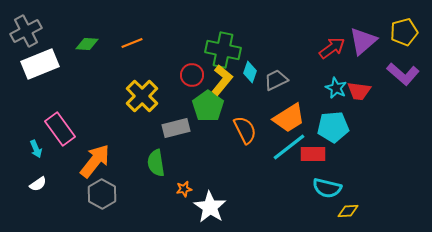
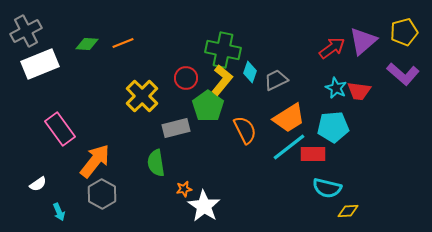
orange line: moved 9 px left
red circle: moved 6 px left, 3 px down
cyan arrow: moved 23 px right, 63 px down
white star: moved 6 px left, 1 px up
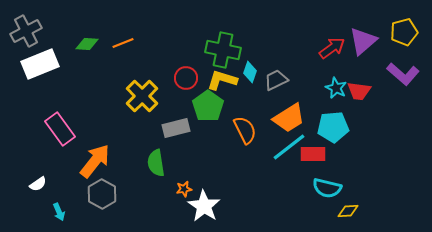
yellow L-shape: rotated 112 degrees counterclockwise
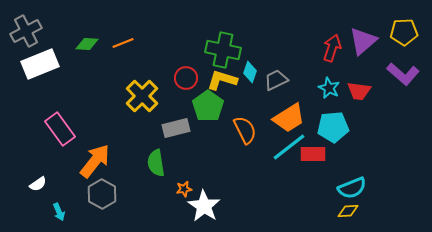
yellow pentagon: rotated 12 degrees clockwise
red arrow: rotated 36 degrees counterclockwise
cyan star: moved 7 px left
cyan semicircle: moved 25 px right; rotated 36 degrees counterclockwise
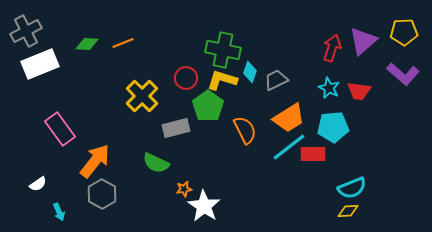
green semicircle: rotated 56 degrees counterclockwise
